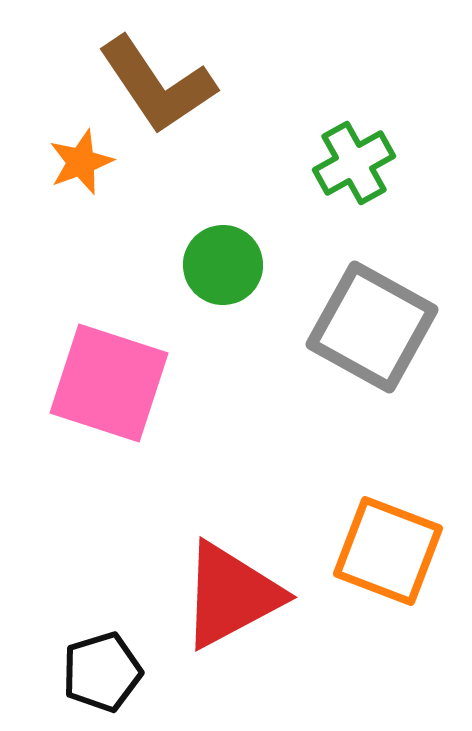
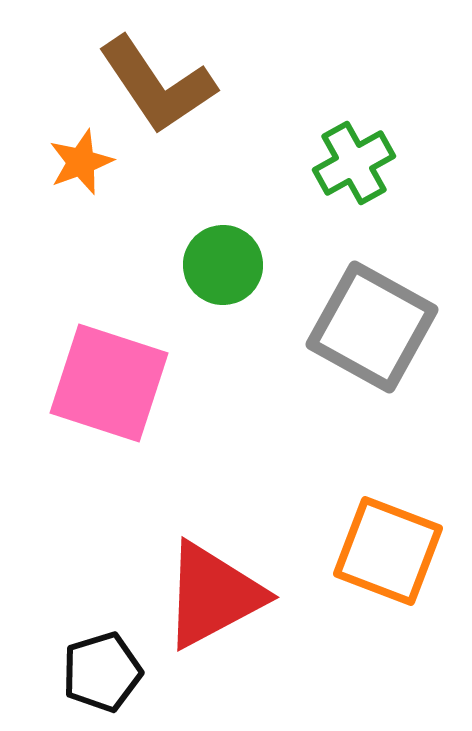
red triangle: moved 18 px left
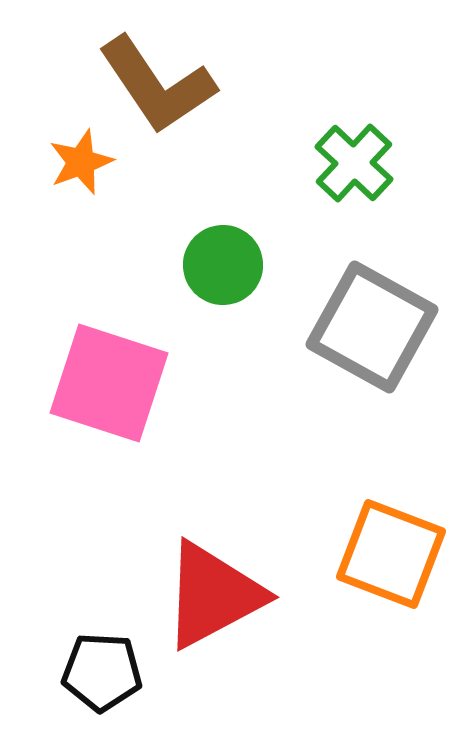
green cross: rotated 18 degrees counterclockwise
orange square: moved 3 px right, 3 px down
black pentagon: rotated 20 degrees clockwise
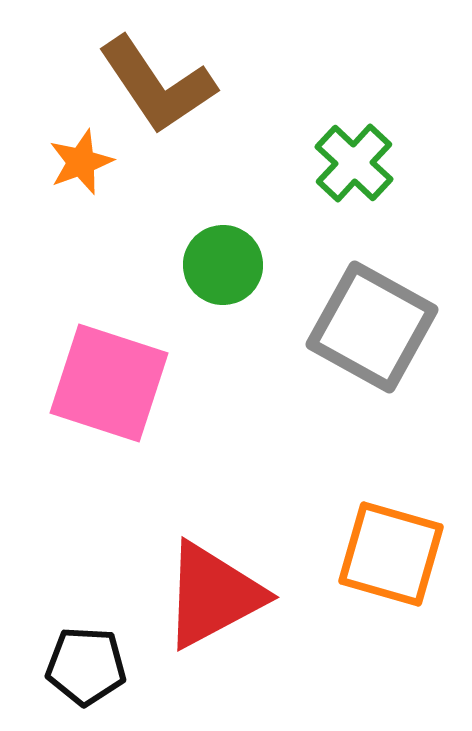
orange square: rotated 5 degrees counterclockwise
black pentagon: moved 16 px left, 6 px up
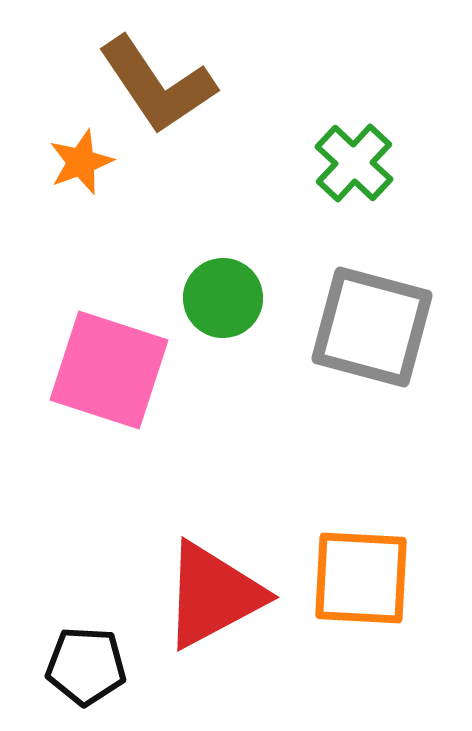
green circle: moved 33 px down
gray square: rotated 14 degrees counterclockwise
pink square: moved 13 px up
orange square: moved 30 px left, 24 px down; rotated 13 degrees counterclockwise
